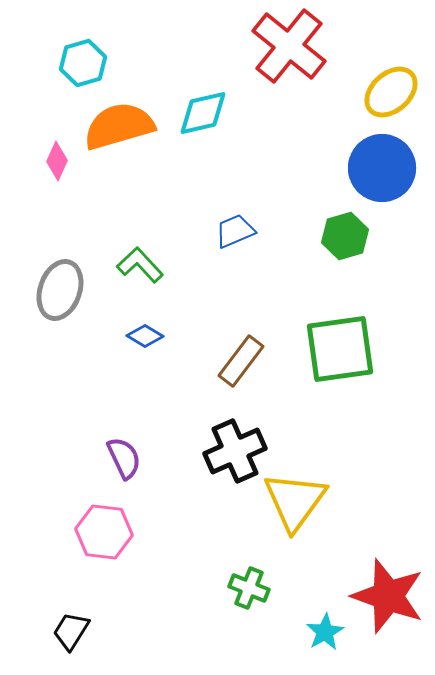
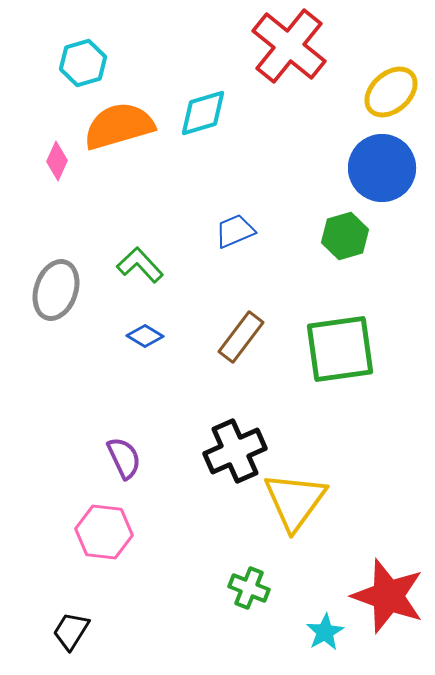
cyan diamond: rotated 4 degrees counterclockwise
gray ellipse: moved 4 px left
brown rectangle: moved 24 px up
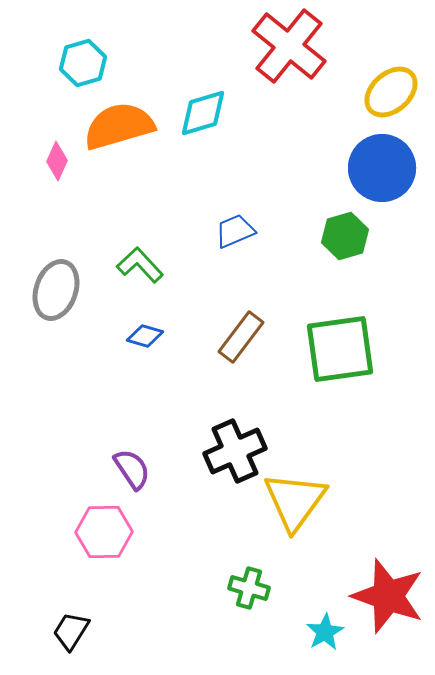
blue diamond: rotated 15 degrees counterclockwise
purple semicircle: moved 8 px right, 11 px down; rotated 9 degrees counterclockwise
pink hexagon: rotated 8 degrees counterclockwise
green cross: rotated 6 degrees counterclockwise
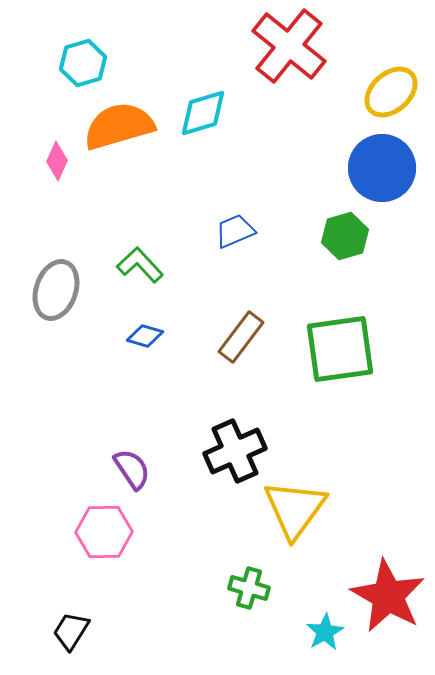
yellow triangle: moved 8 px down
red star: rotated 10 degrees clockwise
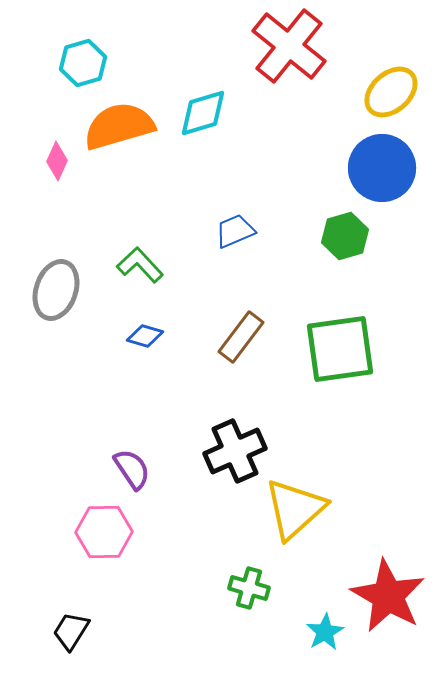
yellow triangle: rotated 12 degrees clockwise
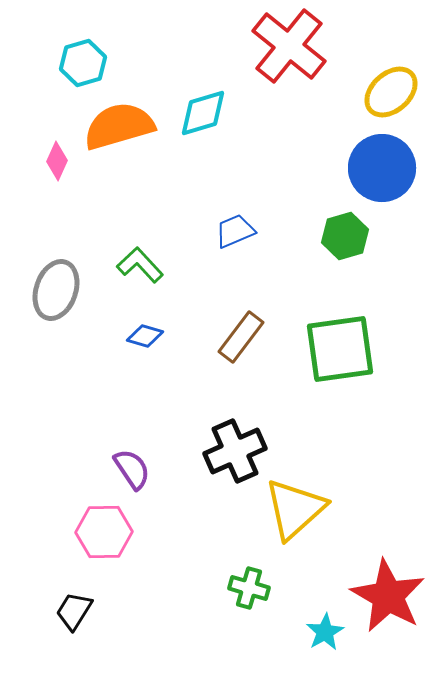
black trapezoid: moved 3 px right, 20 px up
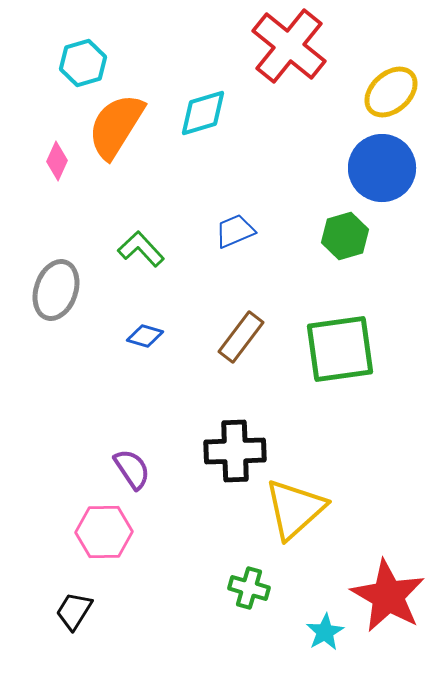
orange semicircle: moved 3 px left; rotated 42 degrees counterclockwise
green L-shape: moved 1 px right, 16 px up
black cross: rotated 22 degrees clockwise
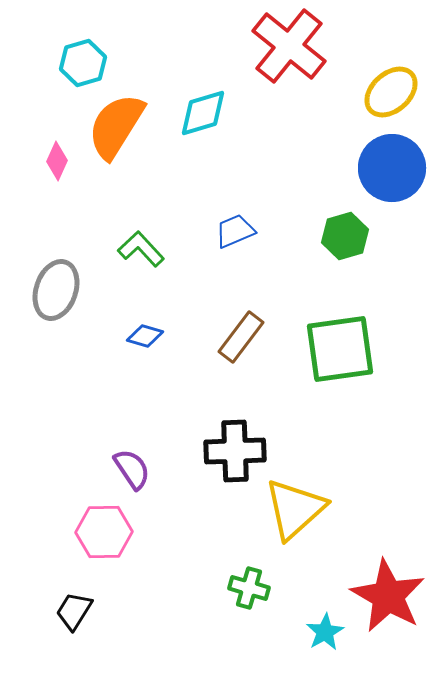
blue circle: moved 10 px right
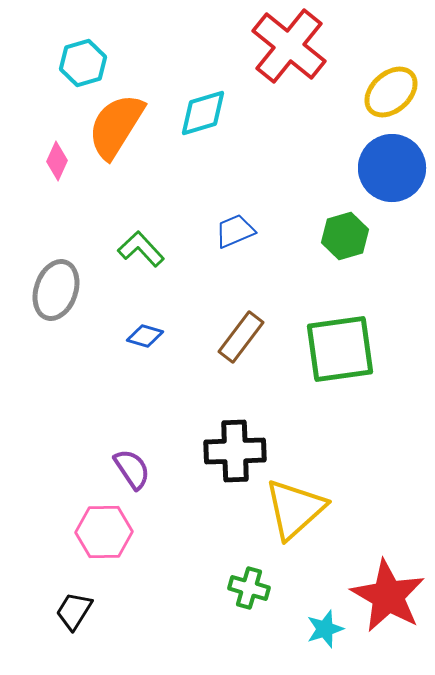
cyan star: moved 3 px up; rotated 12 degrees clockwise
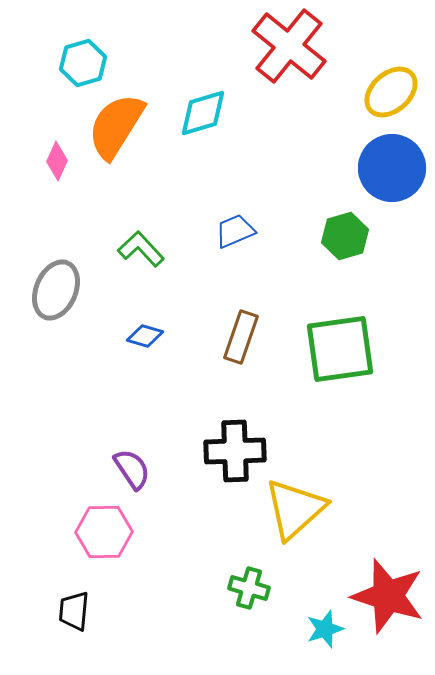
gray ellipse: rotated 4 degrees clockwise
brown rectangle: rotated 18 degrees counterclockwise
red star: rotated 12 degrees counterclockwise
black trapezoid: rotated 27 degrees counterclockwise
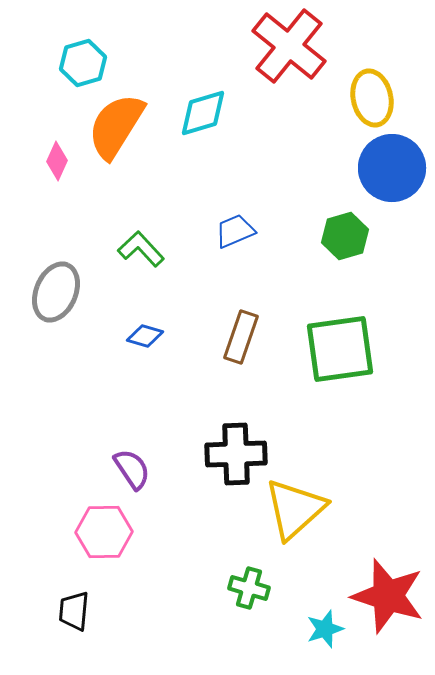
yellow ellipse: moved 19 px left, 6 px down; rotated 60 degrees counterclockwise
gray ellipse: moved 2 px down
black cross: moved 1 px right, 3 px down
